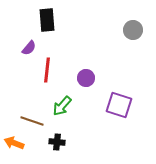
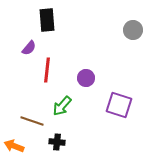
orange arrow: moved 3 px down
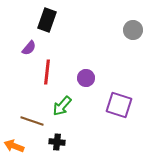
black rectangle: rotated 25 degrees clockwise
red line: moved 2 px down
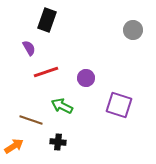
purple semicircle: rotated 70 degrees counterclockwise
red line: moved 1 px left; rotated 65 degrees clockwise
green arrow: rotated 75 degrees clockwise
brown line: moved 1 px left, 1 px up
black cross: moved 1 px right
orange arrow: rotated 126 degrees clockwise
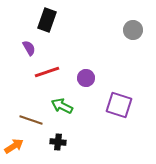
red line: moved 1 px right
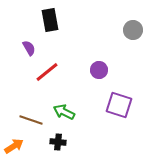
black rectangle: moved 3 px right; rotated 30 degrees counterclockwise
red line: rotated 20 degrees counterclockwise
purple circle: moved 13 px right, 8 px up
green arrow: moved 2 px right, 6 px down
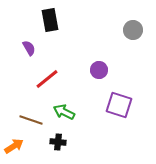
red line: moved 7 px down
